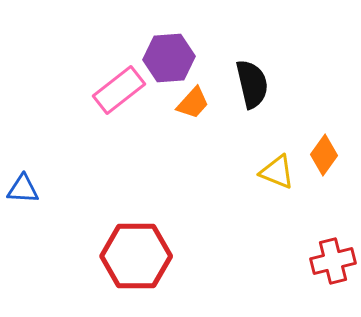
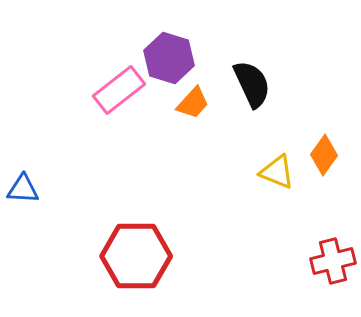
purple hexagon: rotated 21 degrees clockwise
black semicircle: rotated 12 degrees counterclockwise
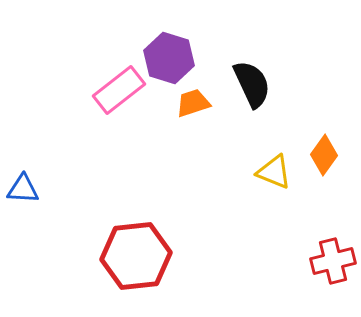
orange trapezoid: rotated 150 degrees counterclockwise
yellow triangle: moved 3 px left
red hexagon: rotated 6 degrees counterclockwise
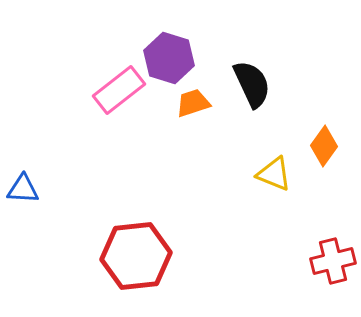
orange diamond: moved 9 px up
yellow triangle: moved 2 px down
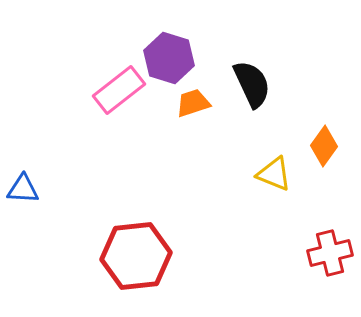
red cross: moved 3 px left, 8 px up
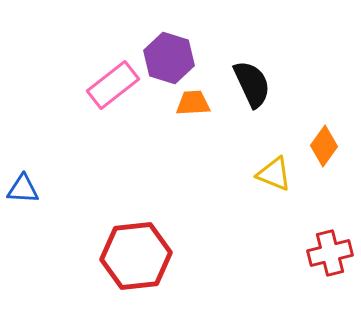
pink rectangle: moved 6 px left, 5 px up
orange trapezoid: rotated 15 degrees clockwise
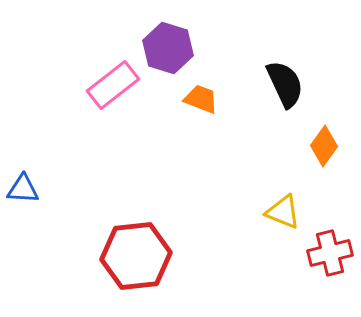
purple hexagon: moved 1 px left, 10 px up
black semicircle: moved 33 px right
orange trapezoid: moved 8 px right, 4 px up; rotated 24 degrees clockwise
yellow triangle: moved 9 px right, 38 px down
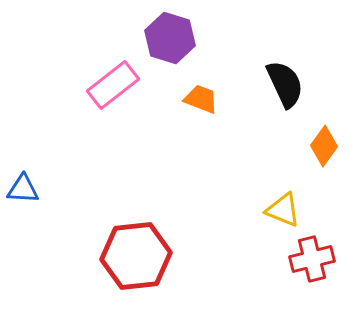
purple hexagon: moved 2 px right, 10 px up
yellow triangle: moved 2 px up
red cross: moved 18 px left, 6 px down
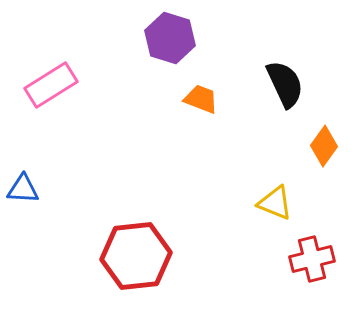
pink rectangle: moved 62 px left; rotated 6 degrees clockwise
yellow triangle: moved 8 px left, 7 px up
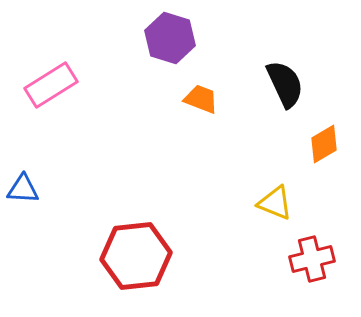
orange diamond: moved 2 px up; rotated 24 degrees clockwise
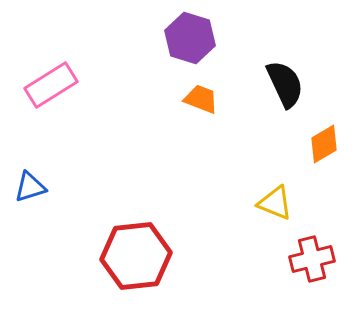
purple hexagon: moved 20 px right
blue triangle: moved 7 px right, 2 px up; rotated 20 degrees counterclockwise
